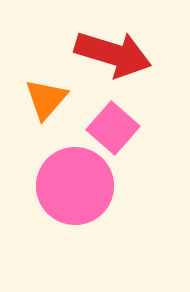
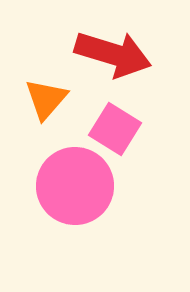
pink square: moved 2 px right, 1 px down; rotated 9 degrees counterclockwise
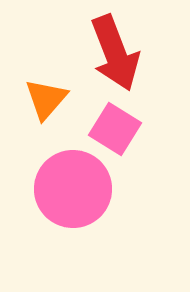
red arrow: moved 2 px right, 1 px up; rotated 52 degrees clockwise
pink circle: moved 2 px left, 3 px down
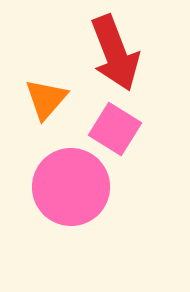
pink circle: moved 2 px left, 2 px up
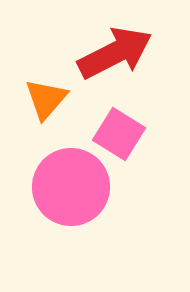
red arrow: rotated 96 degrees counterclockwise
pink square: moved 4 px right, 5 px down
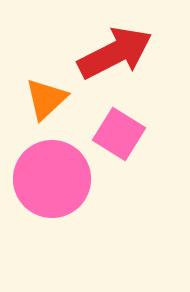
orange triangle: rotated 6 degrees clockwise
pink circle: moved 19 px left, 8 px up
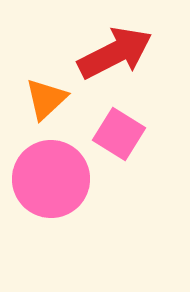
pink circle: moved 1 px left
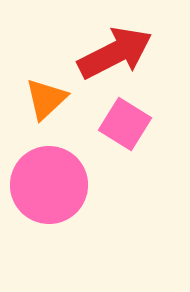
pink square: moved 6 px right, 10 px up
pink circle: moved 2 px left, 6 px down
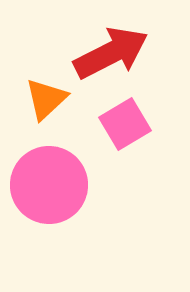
red arrow: moved 4 px left
pink square: rotated 27 degrees clockwise
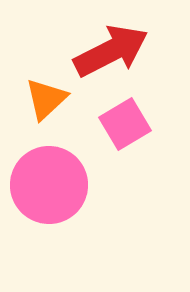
red arrow: moved 2 px up
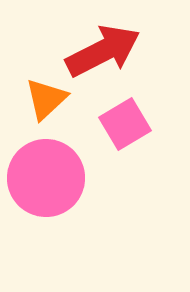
red arrow: moved 8 px left
pink circle: moved 3 px left, 7 px up
